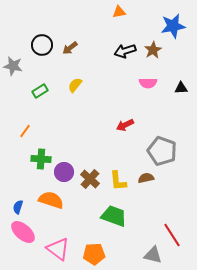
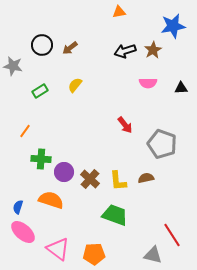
red arrow: rotated 102 degrees counterclockwise
gray pentagon: moved 7 px up
green trapezoid: moved 1 px right, 1 px up
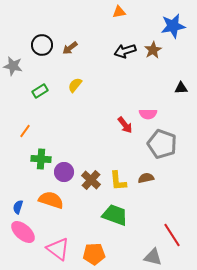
pink semicircle: moved 31 px down
brown cross: moved 1 px right, 1 px down
gray triangle: moved 2 px down
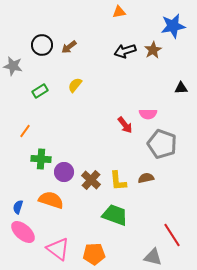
brown arrow: moved 1 px left, 1 px up
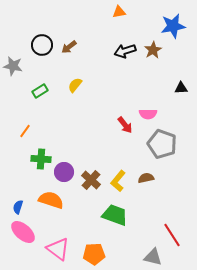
yellow L-shape: rotated 45 degrees clockwise
